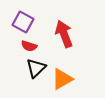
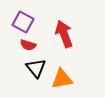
red semicircle: moved 1 px left, 1 px up
black triangle: rotated 25 degrees counterclockwise
orange triangle: rotated 20 degrees clockwise
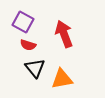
black triangle: moved 1 px left
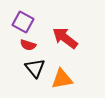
red arrow: moved 1 px right, 4 px down; rotated 32 degrees counterclockwise
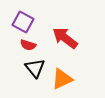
orange triangle: rotated 15 degrees counterclockwise
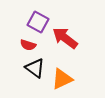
purple square: moved 15 px right
black triangle: rotated 15 degrees counterclockwise
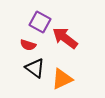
purple square: moved 2 px right
